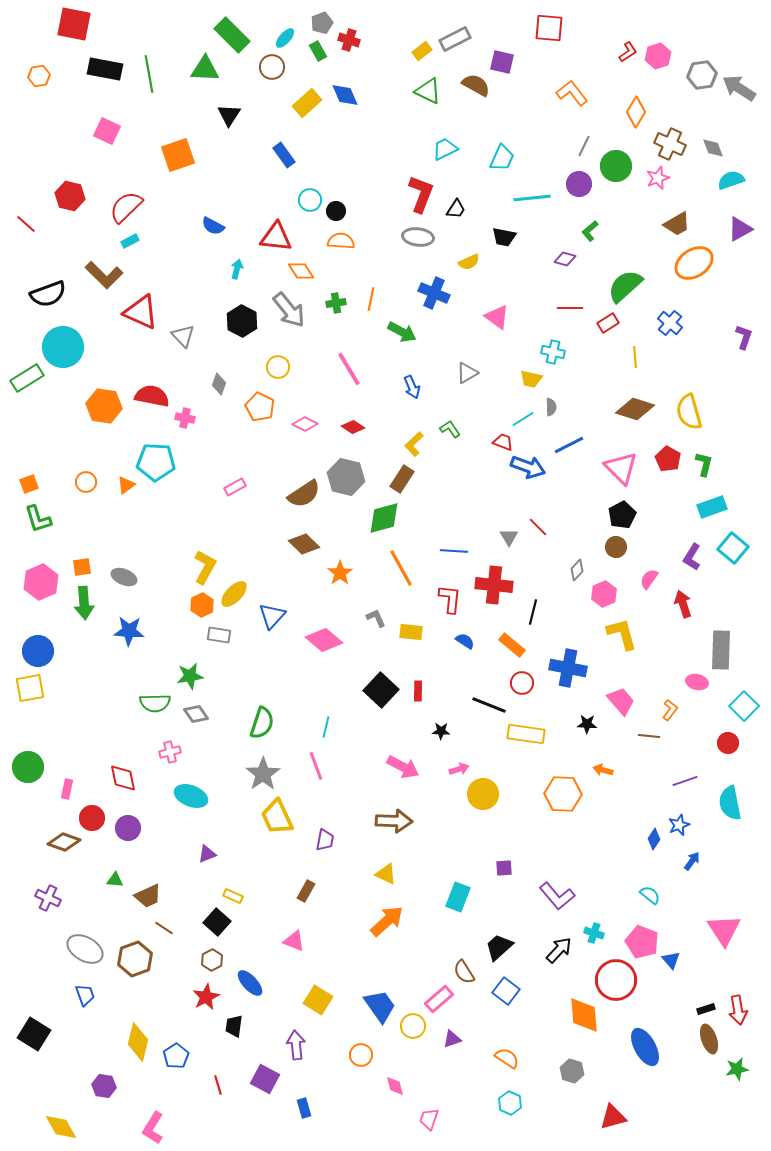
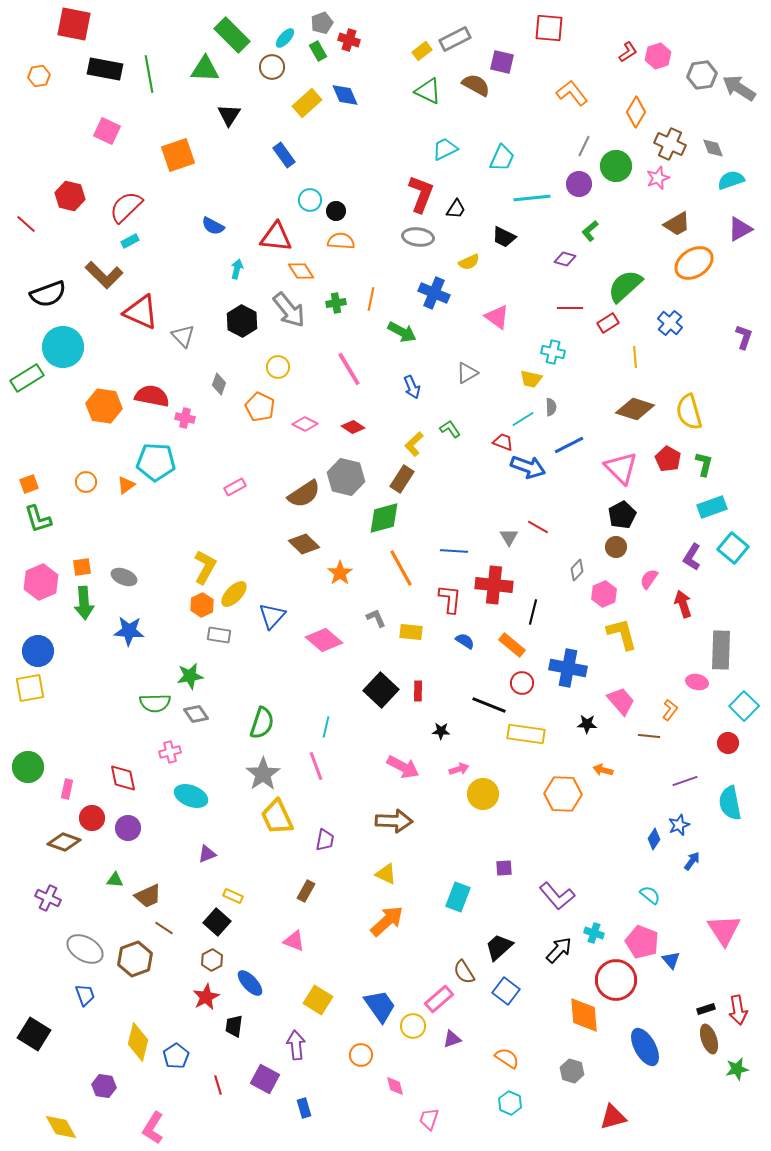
black trapezoid at (504, 237): rotated 15 degrees clockwise
red line at (538, 527): rotated 15 degrees counterclockwise
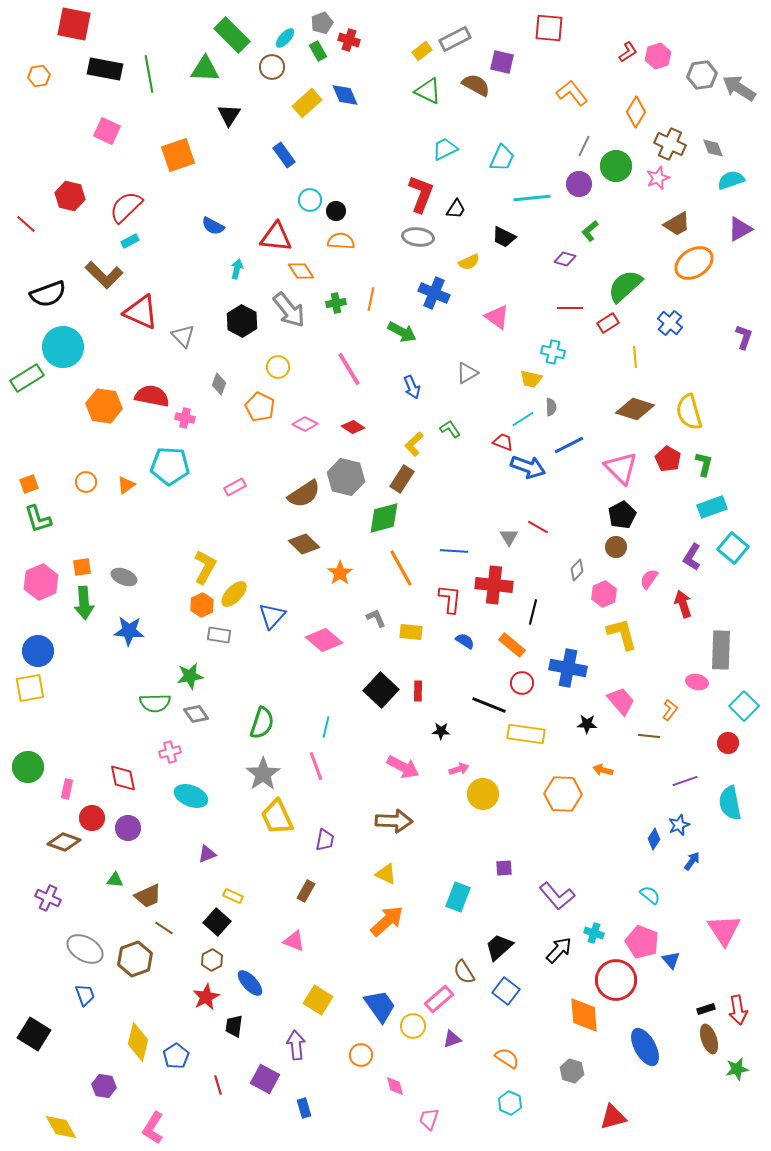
cyan pentagon at (156, 462): moved 14 px right, 4 px down
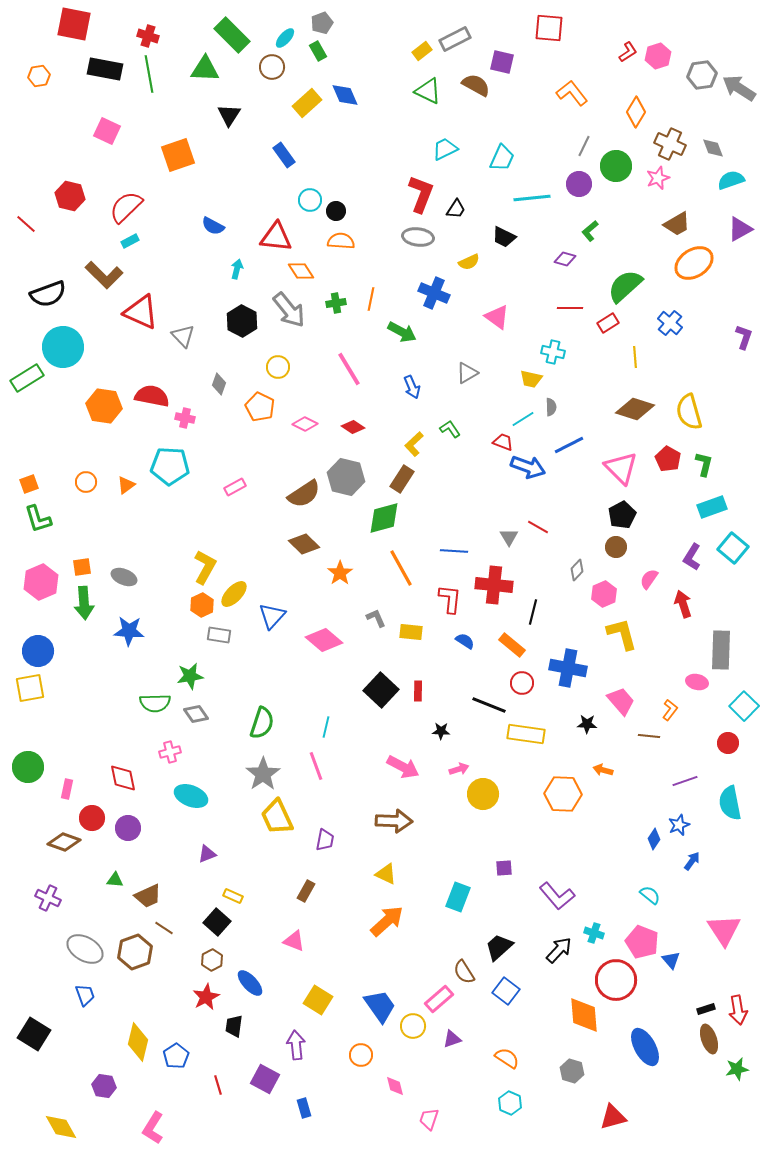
red cross at (349, 40): moved 201 px left, 4 px up
brown hexagon at (135, 959): moved 7 px up
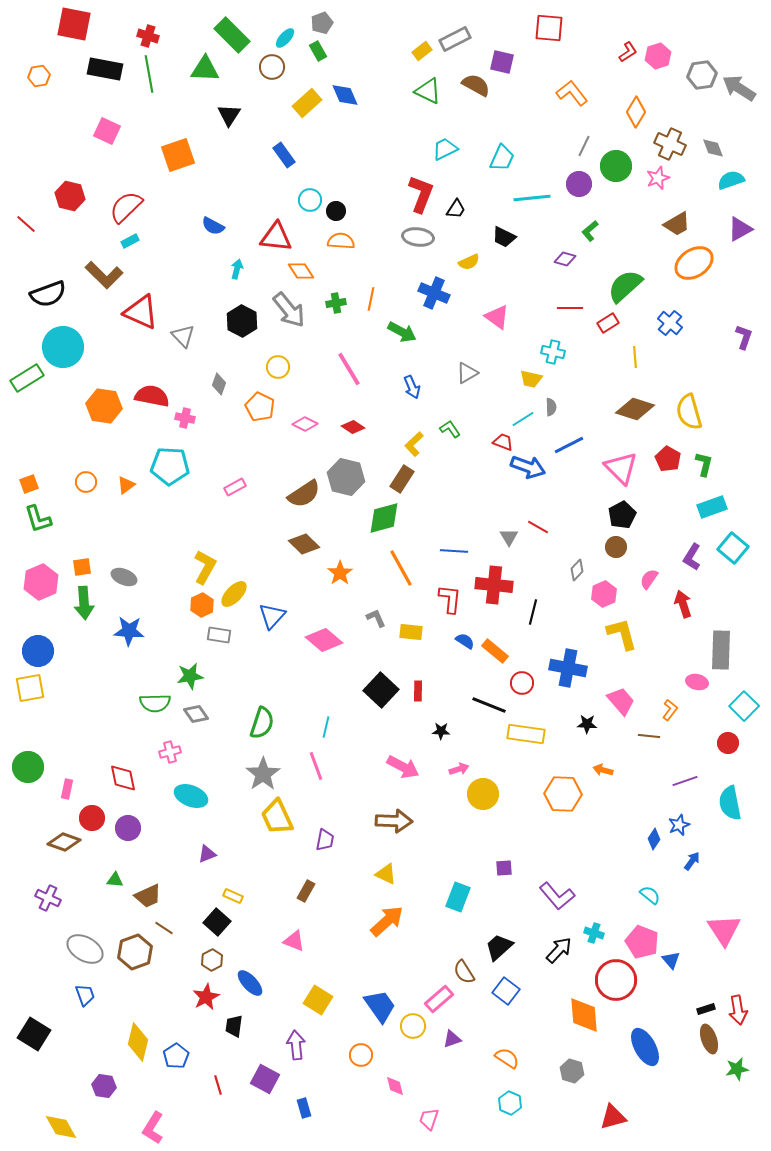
orange rectangle at (512, 645): moved 17 px left, 6 px down
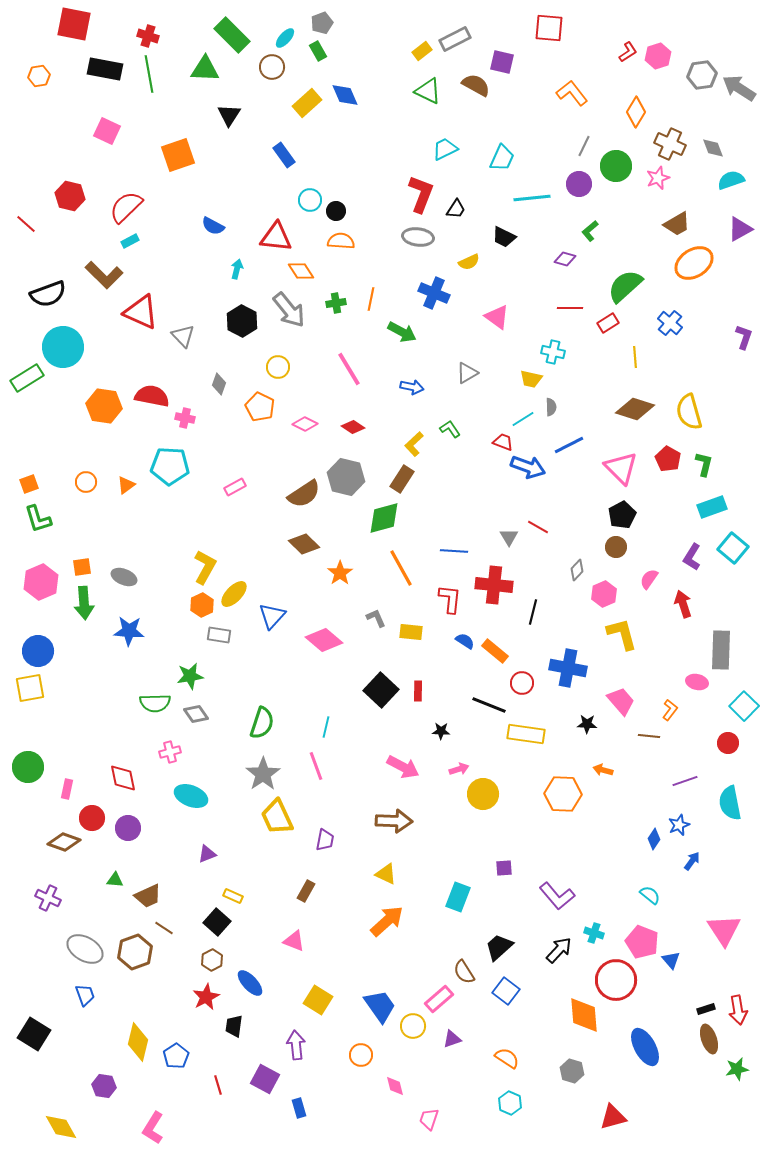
blue arrow at (412, 387): rotated 55 degrees counterclockwise
blue rectangle at (304, 1108): moved 5 px left
